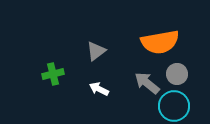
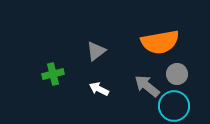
gray arrow: moved 3 px down
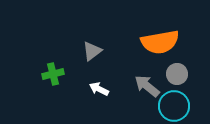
gray triangle: moved 4 px left
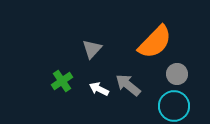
orange semicircle: moved 5 px left; rotated 36 degrees counterclockwise
gray triangle: moved 2 px up; rotated 10 degrees counterclockwise
green cross: moved 9 px right, 7 px down; rotated 20 degrees counterclockwise
gray arrow: moved 19 px left, 1 px up
